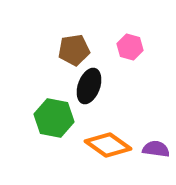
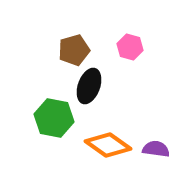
brown pentagon: rotated 8 degrees counterclockwise
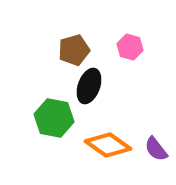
purple semicircle: rotated 136 degrees counterclockwise
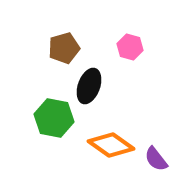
brown pentagon: moved 10 px left, 2 px up
orange diamond: moved 3 px right
purple semicircle: moved 10 px down
